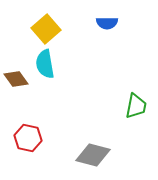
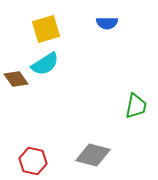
yellow square: rotated 24 degrees clockwise
cyan semicircle: rotated 112 degrees counterclockwise
red hexagon: moved 5 px right, 23 px down
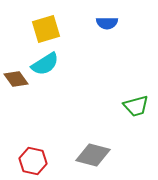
green trapezoid: rotated 64 degrees clockwise
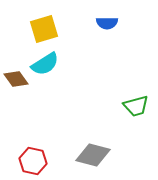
yellow square: moved 2 px left
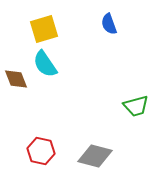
blue semicircle: moved 2 px right, 1 px down; rotated 70 degrees clockwise
cyan semicircle: rotated 88 degrees clockwise
brown diamond: rotated 15 degrees clockwise
gray diamond: moved 2 px right, 1 px down
red hexagon: moved 8 px right, 10 px up
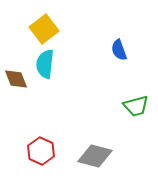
blue semicircle: moved 10 px right, 26 px down
yellow square: rotated 20 degrees counterclockwise
cyan semicircle: rotated 40 degrees clockwise
red hexagon: rotated 12 degrees clockwise
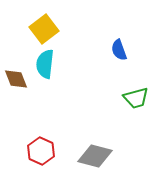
green trapezoid: moved 8 px up
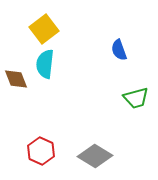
gray diamond: rotated 16 degrees clockwise
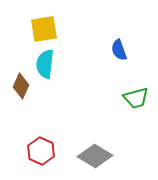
yellow square: rotated 28 degrees clockwise
brown diamond: moved 5 px right, 7 px down; rotated 45 degrees clockwise
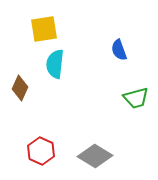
cyan semicircle: moved 10 px right
brown diamond: moved 1 px left, 2 px down
